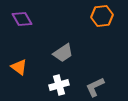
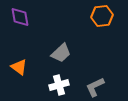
purple diamond: moved 2 px left, 2 px up; rotated 20 degrees clockwise
gray trapezoid: moved 2 px left; rotated 10 degrees counterclockwise
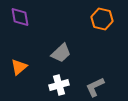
orange hexagon: moved 3 px down; rotated 20 degrees clockwise
orange triangle: rotated 42 degrees clockwise
